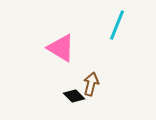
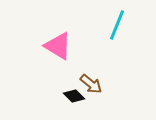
pink triangle: moved 3 px left, 2 px up
brown arrow: rotated 115 degrees clockwise
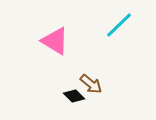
cyan line: moved 2 px right; rotated 24 degrees clockwise
pink triangle: moved 3 px left, 5 px up
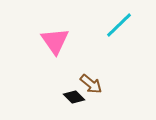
pink triangle: rotated 24 degrees clockwise
black diamond: moved 1 px down
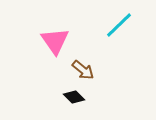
brown arrow: moved 8 px left, 14 px up
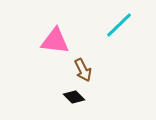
pink triangle: rotated 48 degrees counterclockwise
brown arrow: rotated 25 degrees clockwise
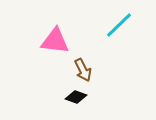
black diamond: moved 2 px right; rotated 25 degrees counterclockwise
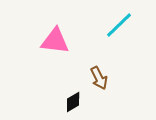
brown arrow: moved 16 px right, 8 px down
black diamond: moved 3 px left, 5 px down; rotated 50 degrees counterclockwise
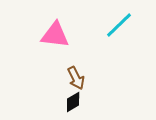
pink triangle: moved 6 px up
brown arrow: moved 23 px left
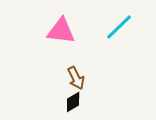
cyan line: moved 2 px down
pink triangle: moved 6 px right, 4 px up
